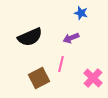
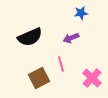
blue star: rotated 24 degrees counterclockwise
pink line: rotated 28 degrees counterclockwise
pink cross: moved 1 px left
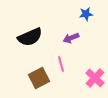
blue star: moved 5 px right, 1 px down
pink cross: moved 3 px right
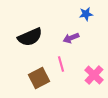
pink cross: moved 1 px left, 3 px up
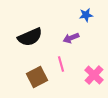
blue star: moved 1 px down
brown square: moved 2 px left, 1 px up
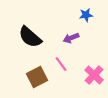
black semicircle: rotated 65 degrees clockwise
pink line: rotated 21 degrees counterclockwise
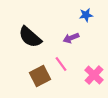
brown square: moved 3 px right, 1 px up
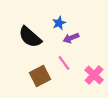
blue star: moved 27 px left, 8 px down; rotated 16 degrees counterclockwise
pink line: moved 3 px right, 1 px up
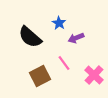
blue star: rotated 16 degrees counterclockwise
purple arrow: moved 5 px right
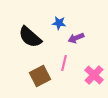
blue star: rotated 24 degrees counterclockwise
pink line: rotated 49 degrees clockwise
